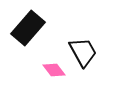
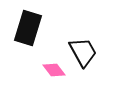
black rectangle: rotated 24 degrees counterclockwise
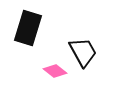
pink diamond: moved 1 px right, 1 px down; rotated 15 degrees counterclockwise
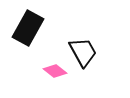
black rectangle: rotated 12 degrees clockwise
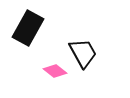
black trapezoid: moved 1 px down
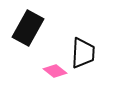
black trapezoid: rotated 32 degrees clockwise
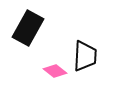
black trapezoid: moved 2 px right, 3 px down
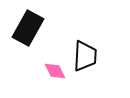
pink diamond: rotated 25 degrees clockwise
